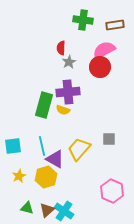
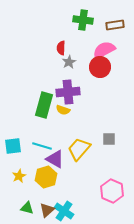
cyan line: rotated 60 degrees counterclockwise
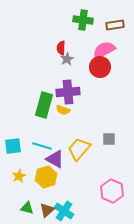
gray star: moved 2 px left, 3 px up
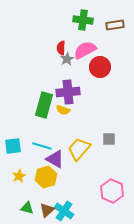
pink semicircle: moved 19 px left
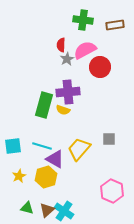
red semicircle: moved 3 px up
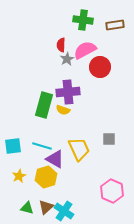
yellow trapezoid: rotated 115 degrees clockwise
brown triangle: moved 1 px left, 3 px up
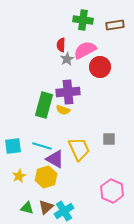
cyan cross: rotated 24 degrees clockwise
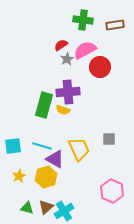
red semicircle: rotated 56 degrees clockwise
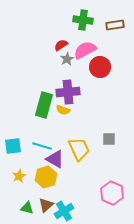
pink hexagon: moved 2 px down
brown triangle: moved 2 px up
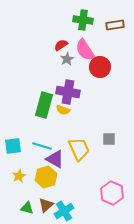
pink semicircle: rotated 95 degrees counterclockwise
purple cross: rotated 15 degrees clockwise
